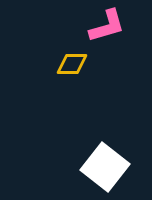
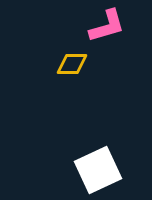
white square: moved 7 px left, 3 px down; rotated 27 degrees clockwise
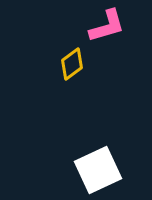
yellow diamond: rotated 36 degrees counterclockwise
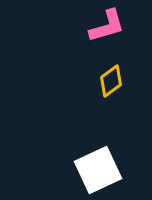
yellow diamond: moved 39 px right, 17 px down
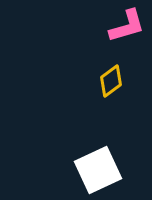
pink L-shape: moved 20 px right
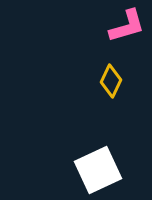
yellow diamond: rotated 28 degrees counterclockwise
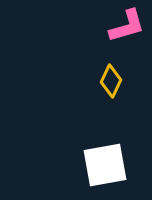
white square: moved 7 px right, 5 px up; rotated 15 degrees clockwise
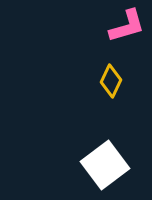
white square: rotated 27 degrees counterclockwise
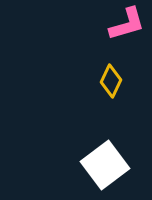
pink L-shape: moved 2 px up
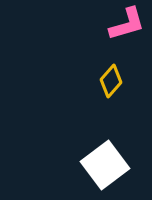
yellow diamond: rotated 16 degrees clockwise
